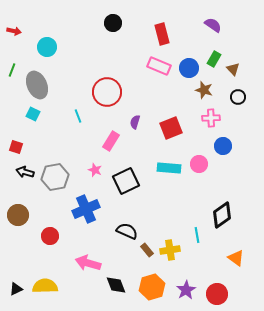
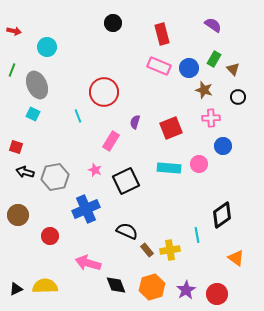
red circle at (107, 92): moved 3 px left
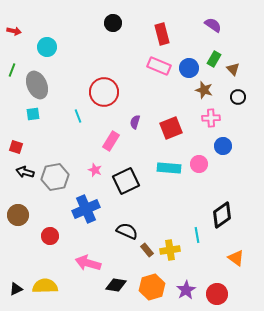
cyan square at (33, 114): rotated 32 degrees counterclockwise
black diamond at (116, 285): rotated 60 degrees counterclockwise
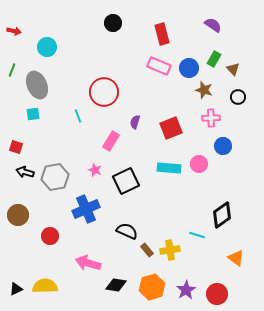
cyan line at (197, 235): rotated 63 degrees counterclockwise
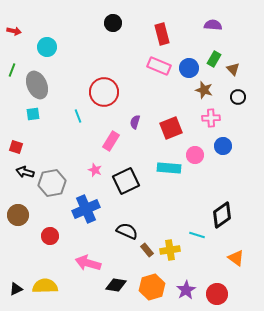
purple semicircle at (213, 25): rotated 30 degrees counterclockwise
pink circle at (199, 164): moved 4 px left, 9 px up
gray hexagon at (55, 177): moved 3 px left, 6 px down
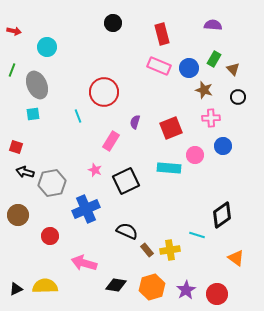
pink arrow at (88, 263): moved 4 px left
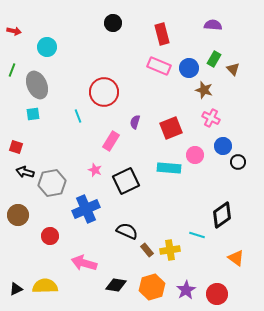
black circle at (238, 97): moved 65 px down
pink cross at (211, 118): rotated 30 degrees clockwise
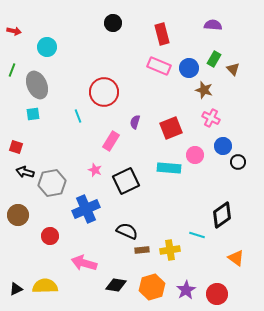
brown rectangle at (147, 250): moved 5 px left; rotated 56 degrees counterclockwise
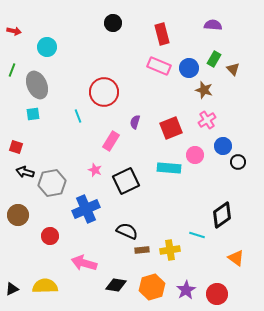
pink cross at (211, 118): moved 4 px left, 2 px down; rotated 30 degrees clockwise
black triangle at (16, 289): moved 4 px left
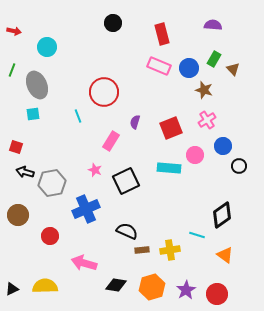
black circle at (238, 162): moved 1 px right, 4 px down
orange triangle at (236, 258): moved 11 px left, 3 px up
